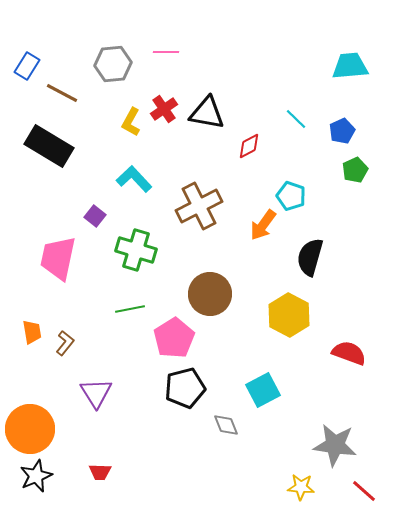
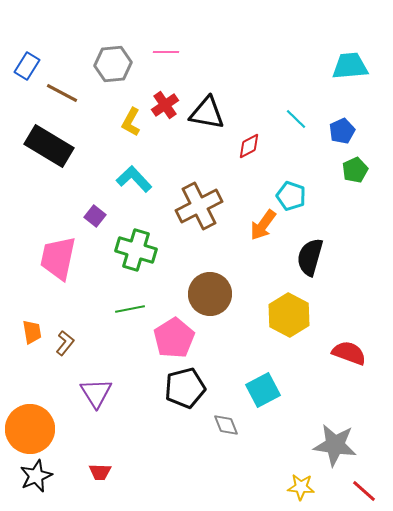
red cross: moved 1 px right, 4 px up
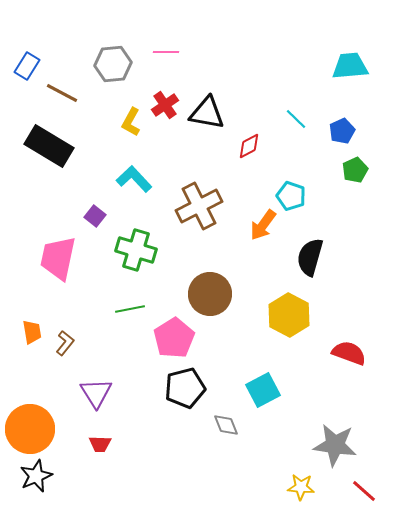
red trapezoid: moved 28 px up
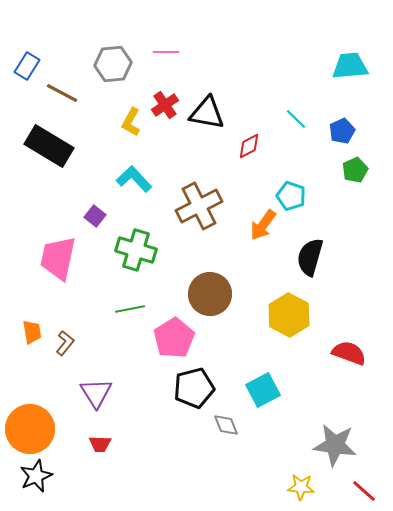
black pentagon: moved 9 px right
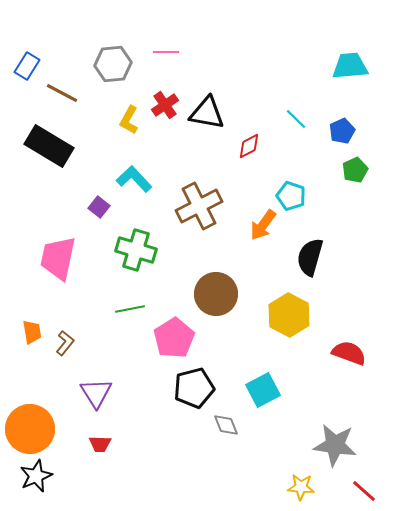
yellow L-shape: moved 2 px left, 2 px up
purple square: moved 4 px right, 9 px up
brown circle: moved 6 px right
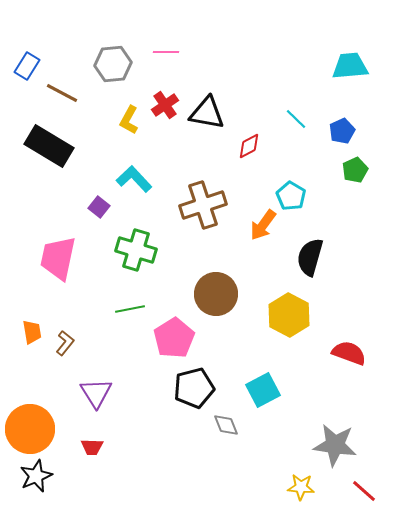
cyan pentagon: rotated 12 degrees clockwise
brown cross: moved 4 px right, 1 px up; rotated 9 degrees clockwise
red trapezoid: moved 8 px left, 3 px down
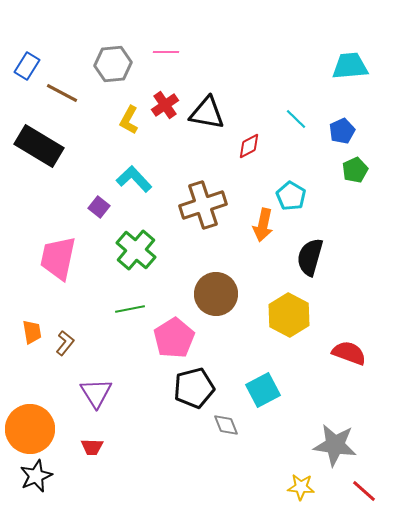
black rectangle: moved 10 px left
orange arrow: rotated 24 degrees counterclockwise
green cross: rotated 24 degrees clockwise
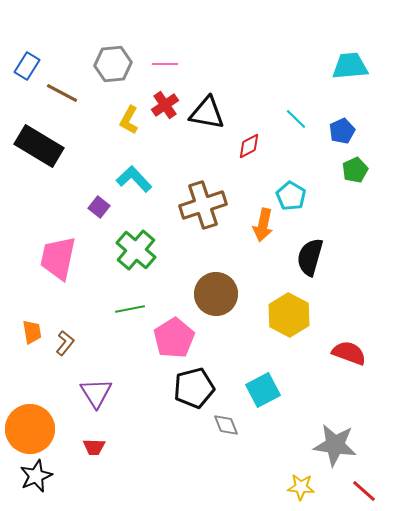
pink line: moved 1 px left, 12 px down
red trapezoid: moved 2 px right
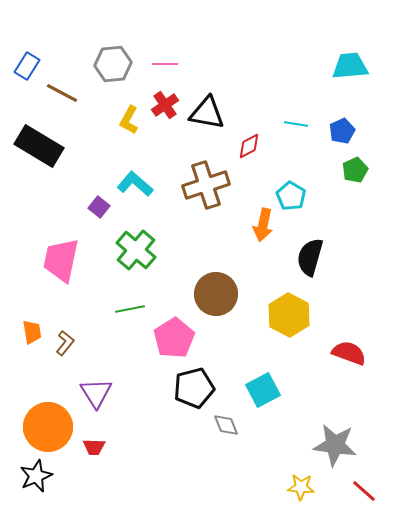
cyan line: moved 5 px down; rotated 35 degrees counterclockwise
cyan L-shape: moved 1 px right, 5 px down; rotated 6 degrees counterclockwise
brown cross: moved 3 px right, 20 px up
pink trapezoid: moved 3 px right, 2 px down
orange circle: moved 18 px right, 2 px up
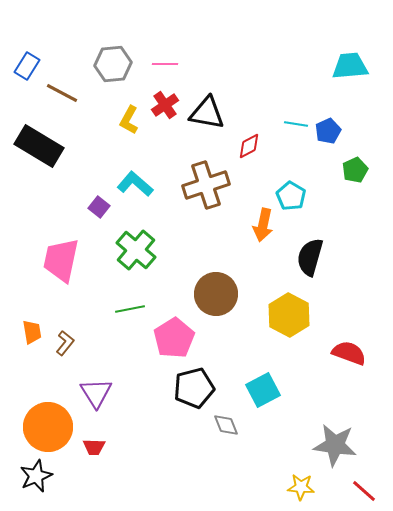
blue pentagon: moved 14 px left
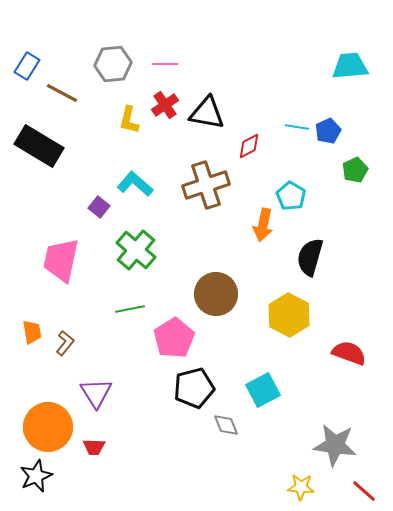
yellow L-shape: rotated 16 degrees counterclockwise
cyan line: moved 1 px right, 3 px down
